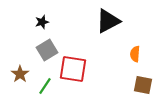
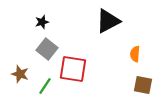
gray square: moved 1 px up; rotated 20 degrees counterclockwise
brown star: rotated 18 degrees counterclockwise
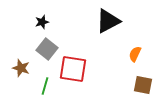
orange semicircle: rotated 21 degrees clockwise
brown star: moved 1 px right, 6 px up
green line: rotated 18 degrees counterclockwise
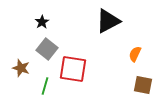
black star: rotated 16 degrees counterclockwise
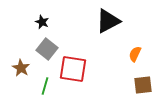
black star: rotated 16 degrees counterclockwise
brown star: rotated 12 degrees clockwise
brown square: rotated 18 degrees counterclockwise
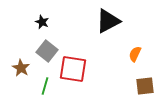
gray square: moved 2 px down
brown square: moved 2 px right, 1 px down
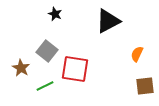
black star: moved 13 px right, 8 px up
orange semicircle: moved 2 px right
red square: moved 2 px right
green line: rotated 48 degrees clockwise
